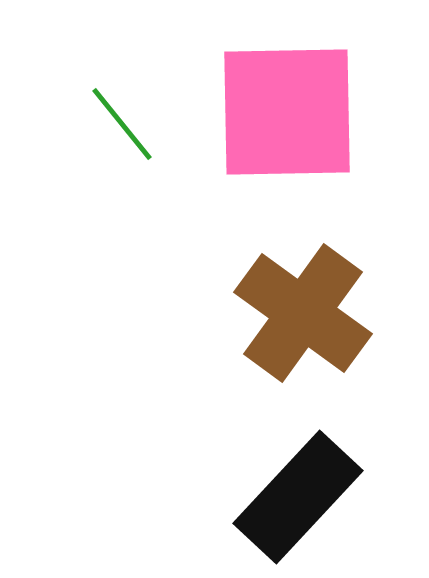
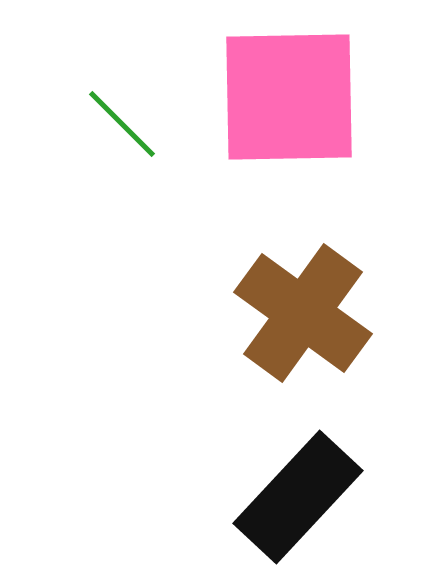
pink square: moved 2 px right, 15 px up
green line: rotated 6 degrees counterclockwise
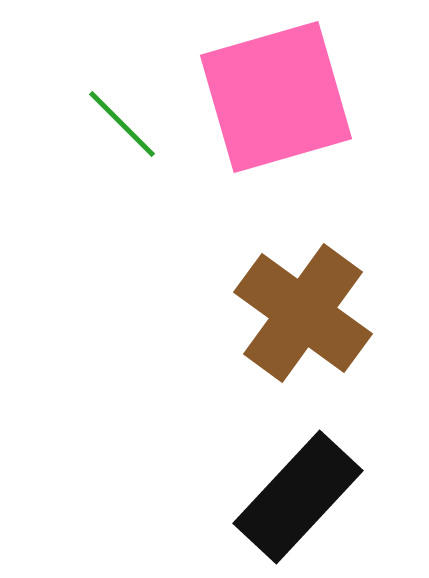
pink square: moved 13 px left; rotated 15 degrees counterclockwise
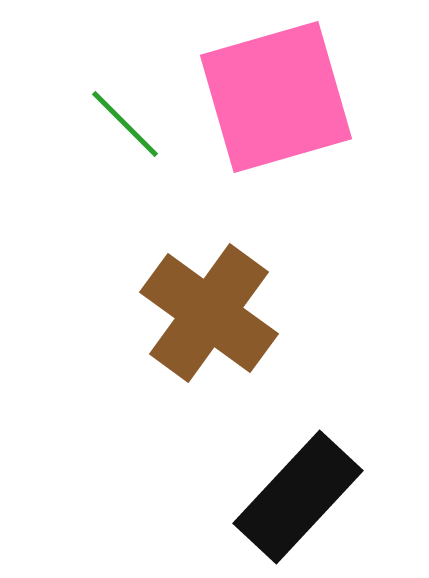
green line: moved 3 px right
brown cross: moved 94 px left
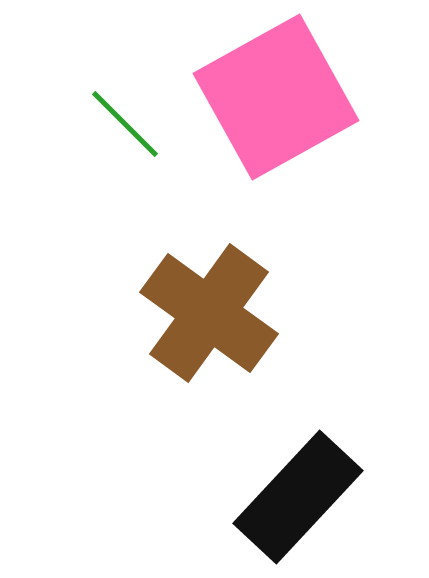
pink square: rotated 13 degrees counterclockwise
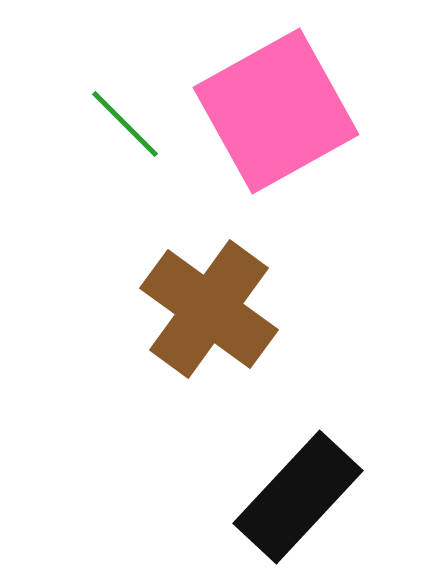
pink square: moved 14 px down
brown cross: moved 4 px up
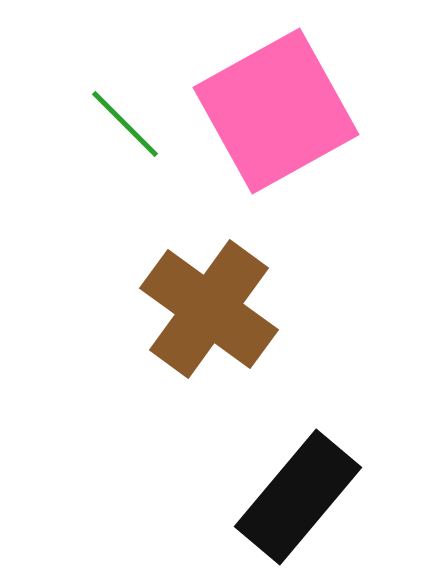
black rectangle: rotated 3 degrees counterclockwise
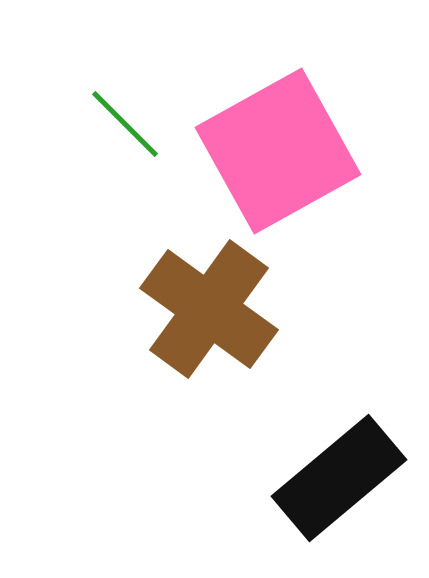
pink square: moved 2 px right, 40 px down
black rectangle: moved 41 px right, 19 px up; rotated 10 degrees clockwise
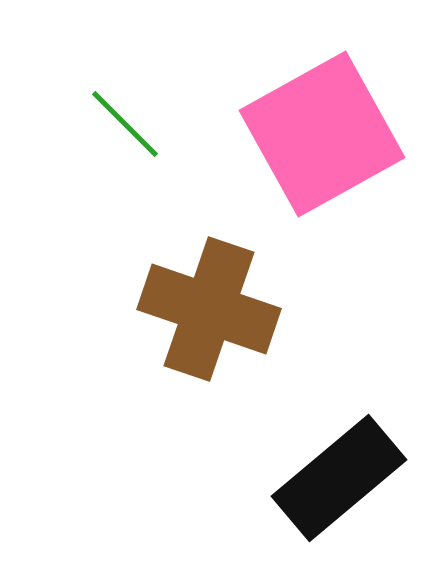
pink square: moved 44 px right, 17 px up
brown cross: rotated 17 degrees counterclockwise
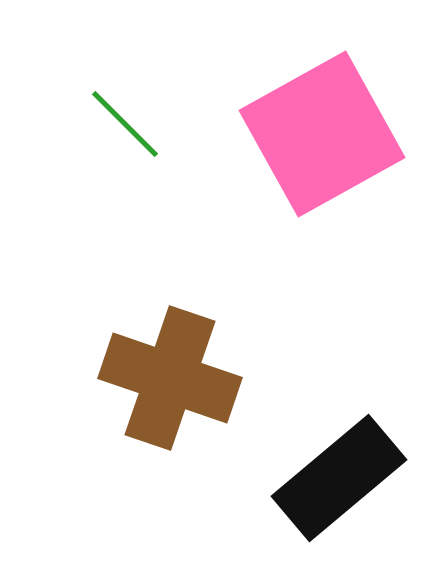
brown cross: moved 39 px left, 69 px down
